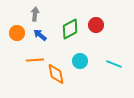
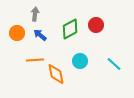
cyan line: rotated 21 degrees clockwise
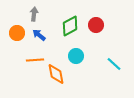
gray arrow: moved 1 px left
green diamond: moved 3 px up
blue arrow: moved 1 px left
cyan circle: moved 4 px left, 5 px up
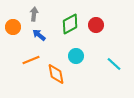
green diamond: moved 2 px up
orange circle: moved 4 px left, 6 px up
orange line: moved 4 px left; rotated 18 degrees counterclockwise
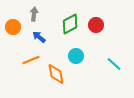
blue arrow: moved 2 px down
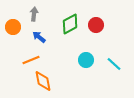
cyan circle: moved 10 px right, 4 px down
orange diamond: moved 13 px left, 7 px down
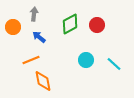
red circle: moved 1 px right
